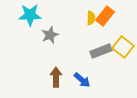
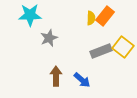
gray star: moved 1 px left, 3 px down
brown arrow: moved 1 px up
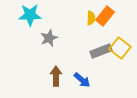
yellow square: moved 3 px left, 1 px down
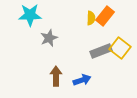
blue arrow: rotated 60 degrees counterclockwise
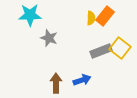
gray star: rotated 30 degrees counterclockwise
brown arrow: moved 7 px down
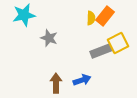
cyan star: moved 6 px left; rotated 10 degrees counterclockwise
yellow square: moved 2 px left, 5 px up; rotated 25 degrees clockwise
